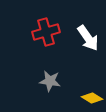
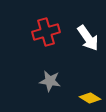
yellow diamond: moved 2 px left
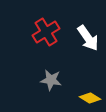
red cross: rotated 16 degrees counterclockwise
gray star: moved 1 px right, 1 px up
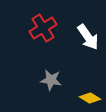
red cross: moved 3 px left, 4 px up
white arrow: moved 1 px up
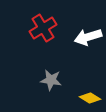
white arrow: rotated 108 degrees clockwise
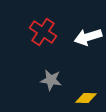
red cross: moved 4 px down; rotated 24 degrees counterclockwise
yellow diamond: moved 4 px left; rotated 30 degrees counterclockwise
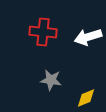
red cross: rotated 28 degrees counterclockwise
yellow diamond: rotated 25 degrees counterclockwise
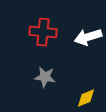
gray star: moved 6 px left, 3 px up
